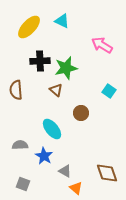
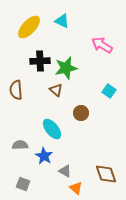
brown diamond: moved 1 px left, 1 px down
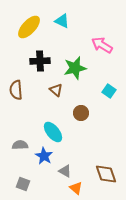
green star: moved 9 px right
cyan ellipse: moved 1 px right, 3 px down
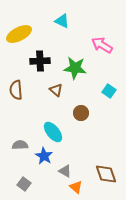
yellow ellipse: moved 10 px left, 7 px down; rotated 20 degrees clockwise
green star: rotated 20 degrees clockwise
gray square: moved 1 px right; rotated 16 degrees clockwise
orange triangle: moved 1 px up
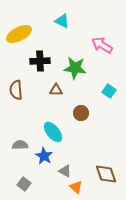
brown triangle: rotated 40 degrees counterclockwise
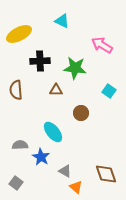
blue star: moved 3 px left, 1 px down
gray square: moved 8 px left, 1 px up
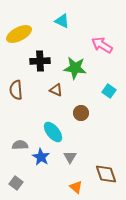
brown triangle: rotated 24 degrees clockwise
gray triangle: moved 5 px right, 14 px up; rotated 32 degrees clockwise
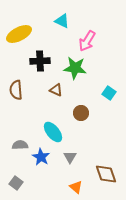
pink arrow: moved 15 px left, 4 px up; rotated 90 degrees counterclockwise
cyan square: moved 2 px down
